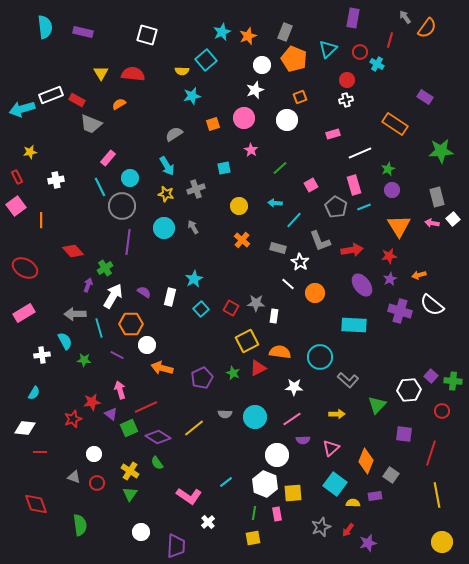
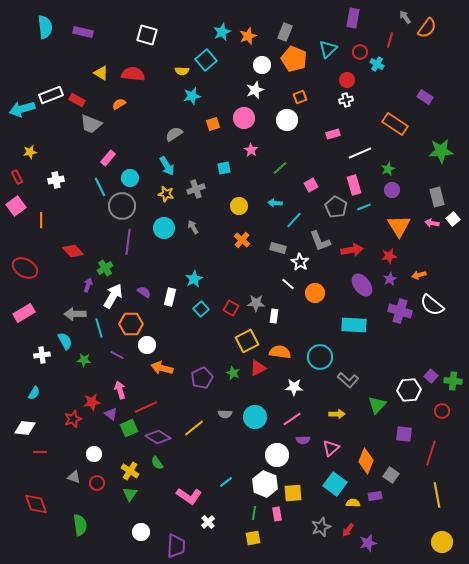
yellow triangle at (101, 73): rotated 28 degrees counterclockwise
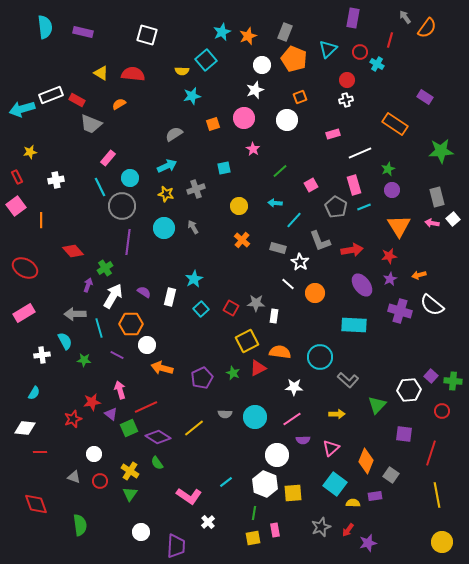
pink star at (251, 150): moved 2 px right, 1 px up
cyan arrow at (167, 166): rotated 84 degrees counterclockwise
green line at (280, 168): moved 3 px down
red circle at (97, 483): moved 3 px right, 2 px up
pink rectangle at (277, 514): moved 2 px left, 16 px down
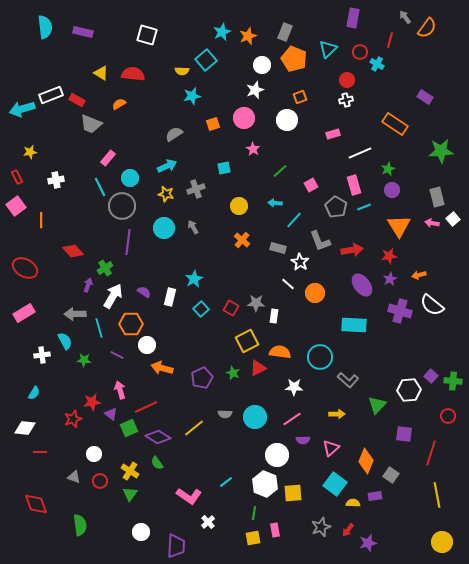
red circle at (442, 411): moved 6 px right, 5 px down
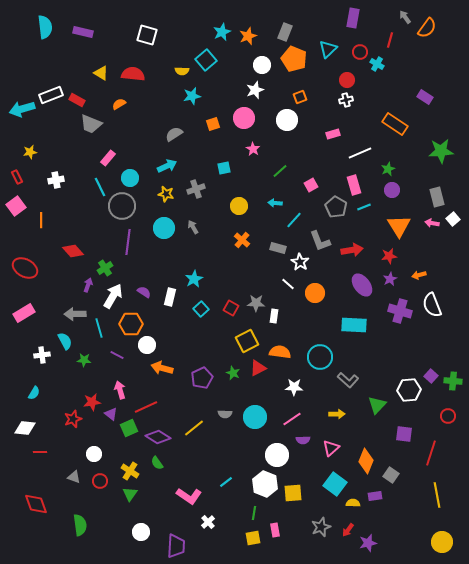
white semicircle at (432, 305): rotated 30 degrees clockwise
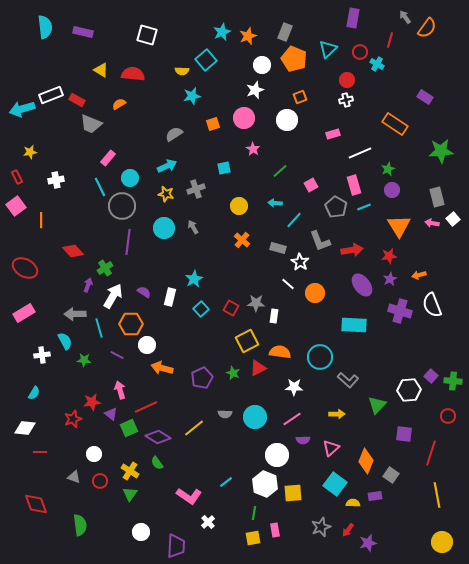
yellow triangle at (101, 73): moved 3 px up
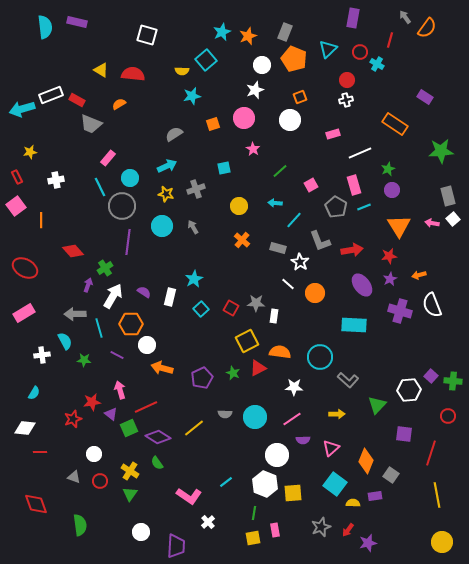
purple rectangle at (83, 32): moved 6 px left, 10 px up
white circle at (287, 120): moved 3 px right
gray rectangle at (437, 197): moved 11 px right, 1 px up
cyan circle at (164, 228): moved 2 px left, 2 px up
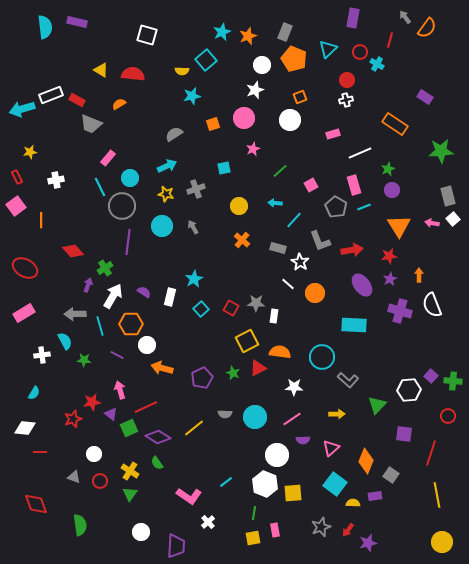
pink star at (253, 149): rotated 16 degrees clockwise
orange arrow at (419, 275): rotated 104 degrees clockwise
cyan line at (99, 328): moved 1 px right, 2 px up
cyan circle at (320, 357): moved 2 px right
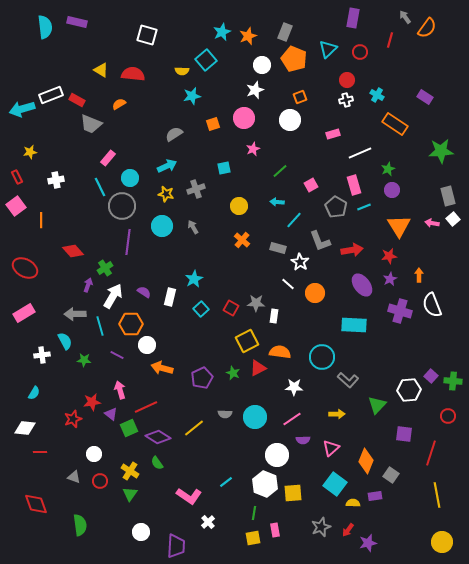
cyan cross at (377, 64): moved 31 px down
cyan arrow at (275, 203): moved 2 px right, 1 px up
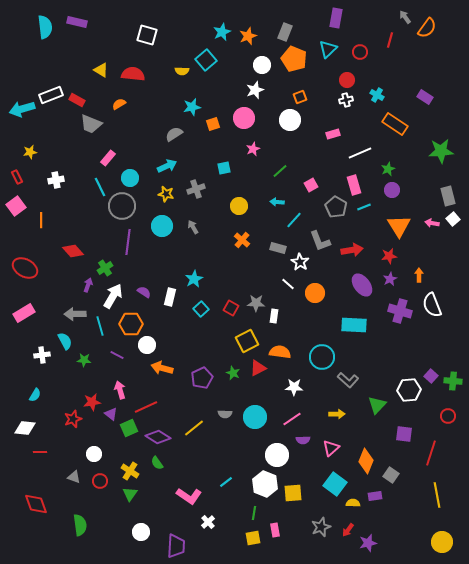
purple rectangle at (353, 18): moved 17 px left
cyan star at (192, 96): moved 11 px down
cyan semicircle at (34, 393): moved 1 px right, 2 px down
